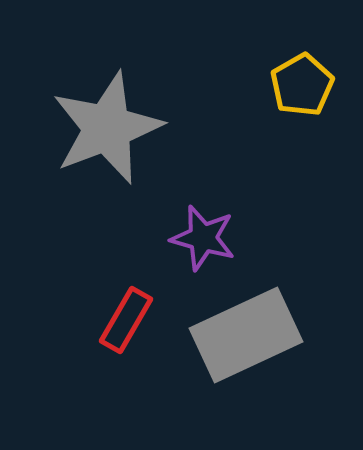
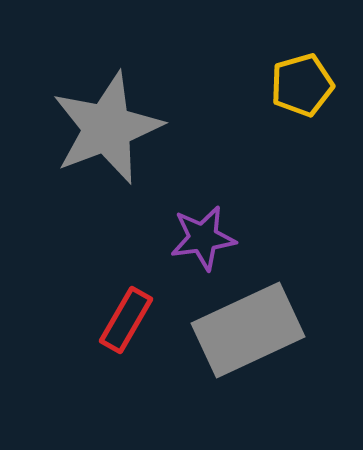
yellow pentagon: rotated 14 degrees clockwise
purple star: rotated 24 degrees counterclockwise
gray rectangle: moved 2 px right, 5 px up
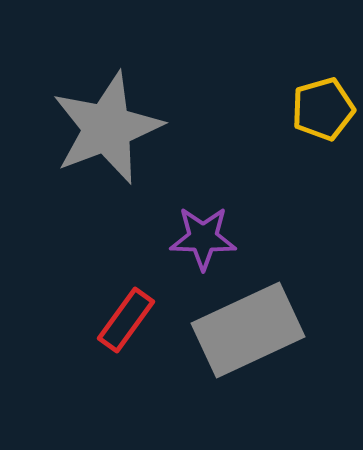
yellow pentagon: moved 21 px right, 24 px down
purple star: rotated 10 degrees clockwise
red rectangle: rotated 6 degrees clockwise
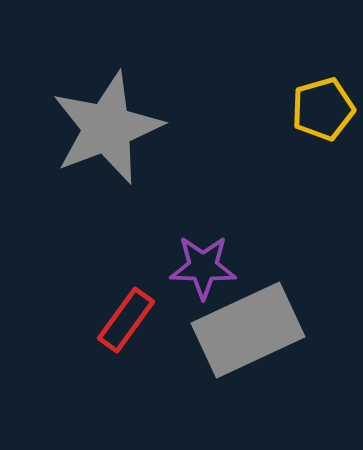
purple star: moved 29 px down
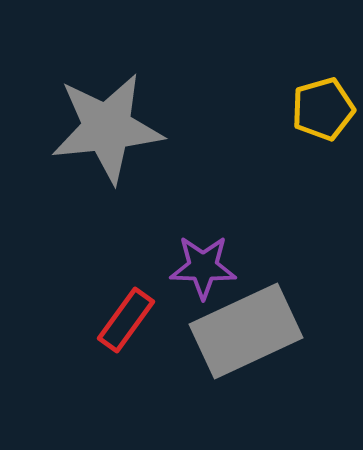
gray star: rotated 15 degrees clockwise
gray rectangle: moved 2 px left, 1 px down
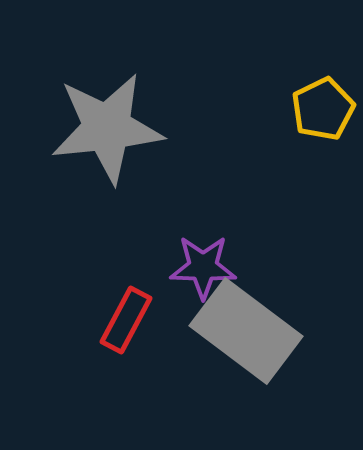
yellow pentagon: rotated 10 degrees counterclockwise
red rectangle: rotated 8 degrees counterclockwise
gray rectangle: rotated 62 degrees clockwise
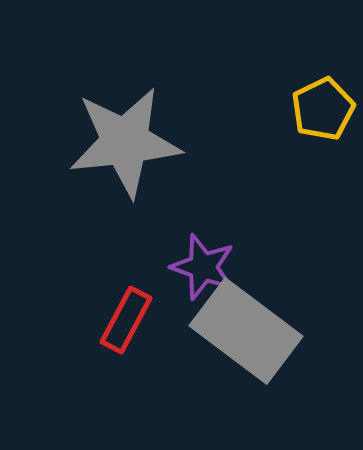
gray star: moved 18 px right, 14 px down
purple star: rotated 18 degrees clockwise
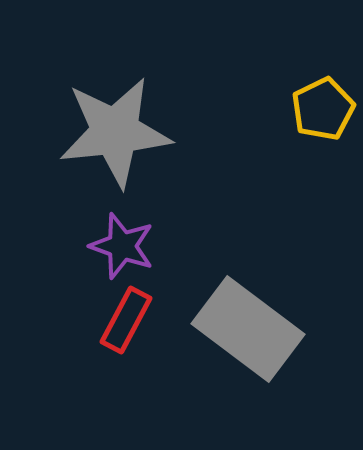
gray star: moved 10 px left, 10 px up
purple star: moved 81 px left, 21 px up
gray rectangle: moved 2 px right, 2 px up
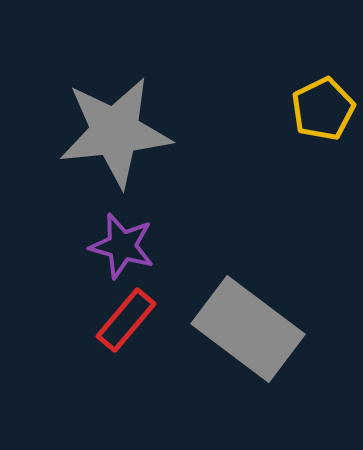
purple star: rotated 4 degrees counterclockwise
red rectangle: rotated 12 degrees clockwise
